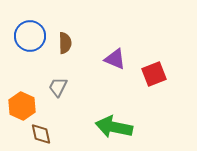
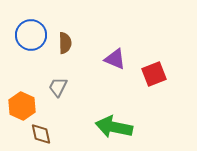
blue circle: moved 1 px right, 1 px up
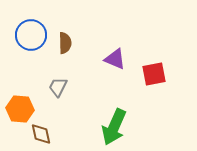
red square: rotated 10 degrees clockwise
orange hexagon: moved 2 px left, 3 px down; rotated 20 degrees counterclockwise
green arrow: rotated 78 degrees counterclockwise
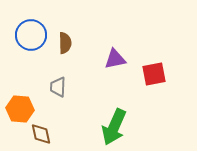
purple triangle: rotated 35 degrees counterclockwise
gray trapezoid: rotated 25 degrees counterclockwise
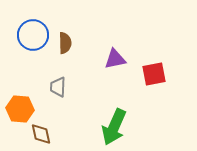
blue circle: moved 2 px right
